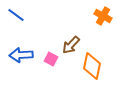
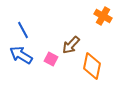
blue line: moved 7 px right, 15 px down; rotated 24 degrees clockwise
blue arrow: rotated 35 degrees clockwise
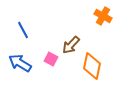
blue arrow: moved 1 px left, 8 px down
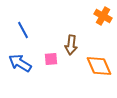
brown arrow: rotated 36 degrees counterclockwise
pink square: rotated 32 degrees counterclockwise
orange diamond: moved 7 px right; rotated 36 degrees counterclockwise
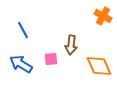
blue arrow: moved 1 px right, 1 px down
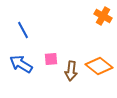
brown arrow: moved 26 px down
orange diamond: rotated 28 degrees counterclockwise
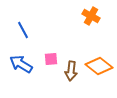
orange cross: moved 12 px left
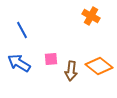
blue line: moved 1 px left
blue arrow: moved 2 px left, 1 px up
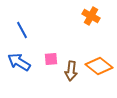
blue arrow: moved 1 px up
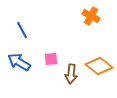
brown arrow: moved 3 px down
